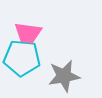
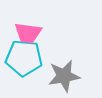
cyan pentagon: moved 2 px right
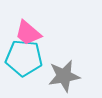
pink trapezoid: rotated 32 degrees clockwise
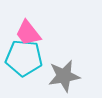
pink trapezoid: rotated 12 degrees clockwise
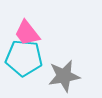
pink trapezoid: moved 1 px left
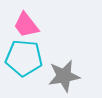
pink trapezoid: moved 1 px left, 8 px up
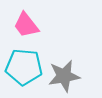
cyan pentagon: moved 9 px down
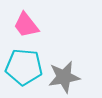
gray star: moved 1 px down
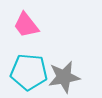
cyan pentagon: moved 5 px right, 5 px down
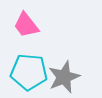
gray star: rotated 12 degrees counterclockwise
